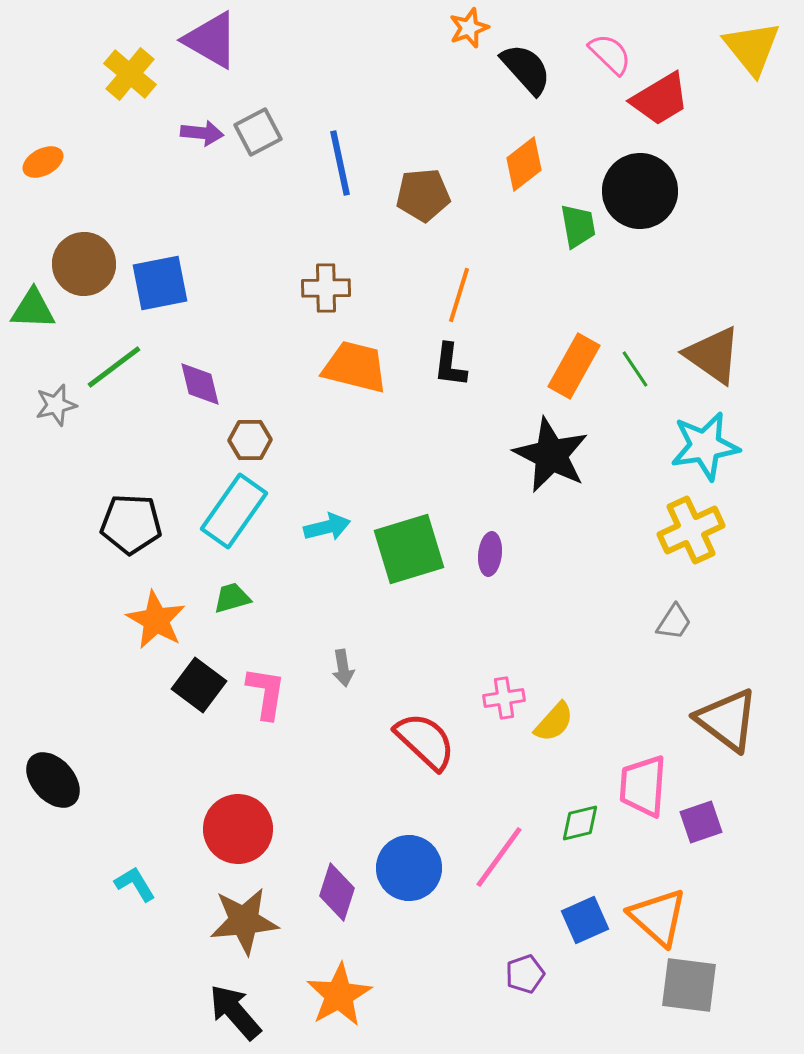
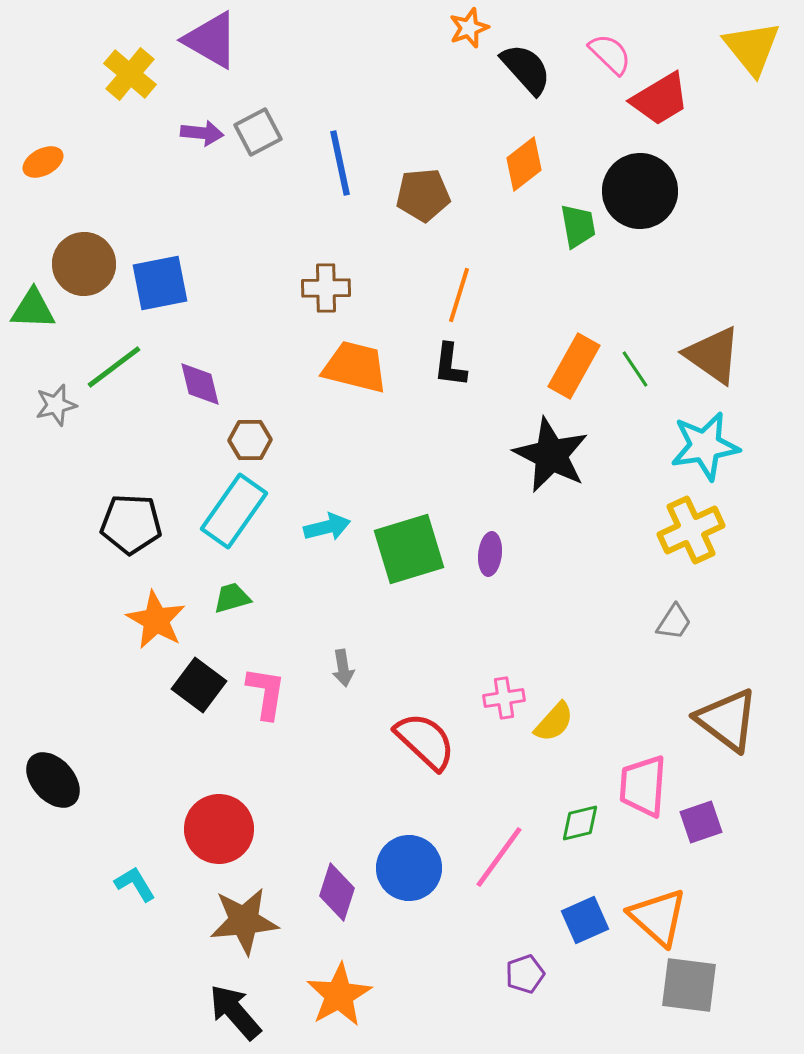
red circle at (238, 829): moved 19 px left
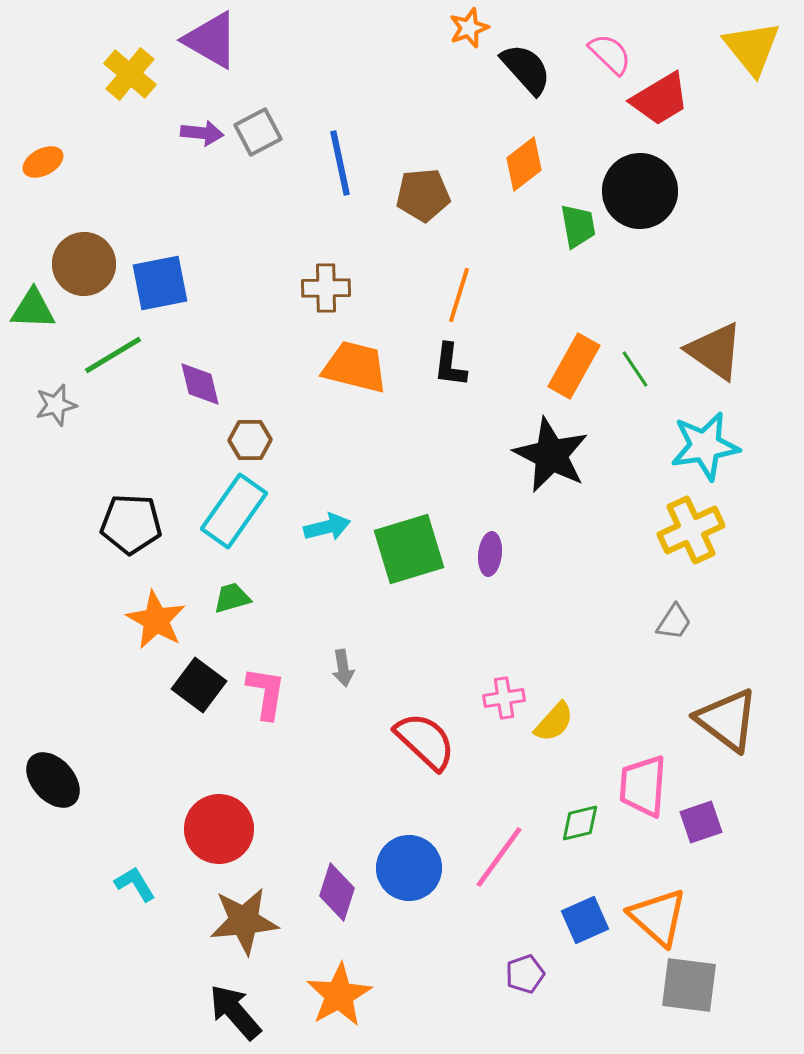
brown triangle at (713, 355): moved 2 px right, 4 px up
green line at (114, 367): moved 1 px left, 12 px up; rotated 6 degrees clockwise
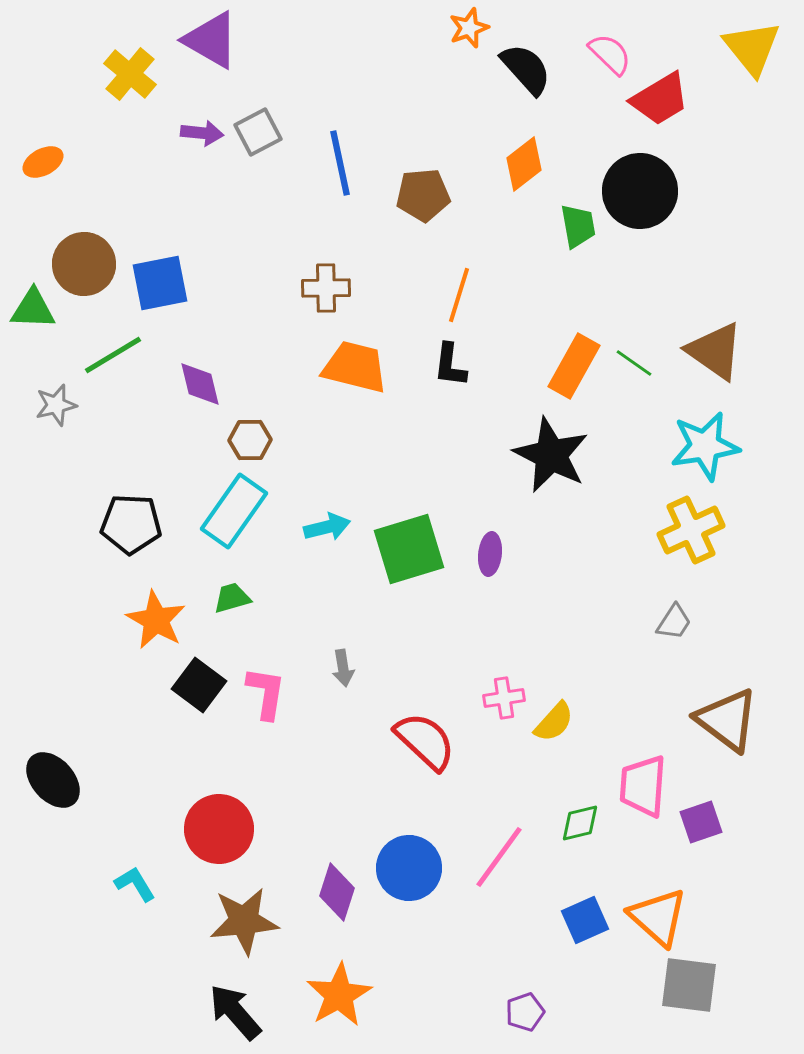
green line at (635, 369): moved 1 px left, 6 px up; rotated 21 degrees counterclockwise
purple pentagon at (525, 974): moved 38 px down
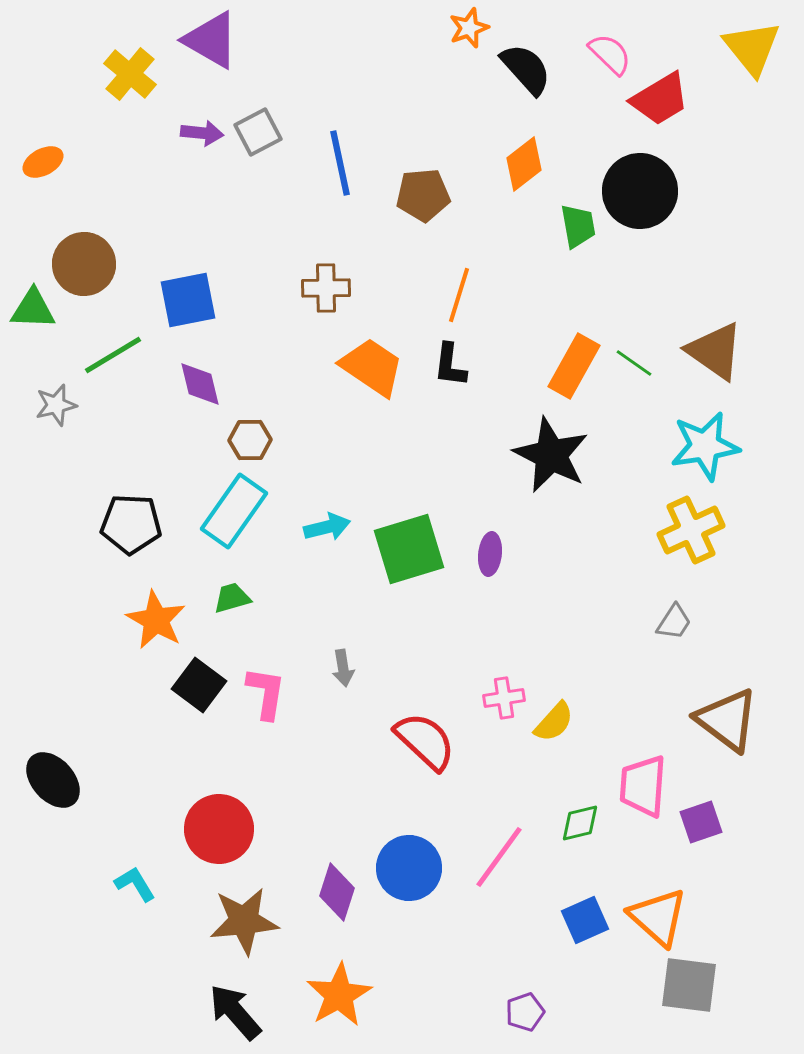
blue square at (160, 283): moved 28 px right, 17 px down
orange trapezoid at (355, 367): moved 17 px right; rotated 20 degrees clockwise
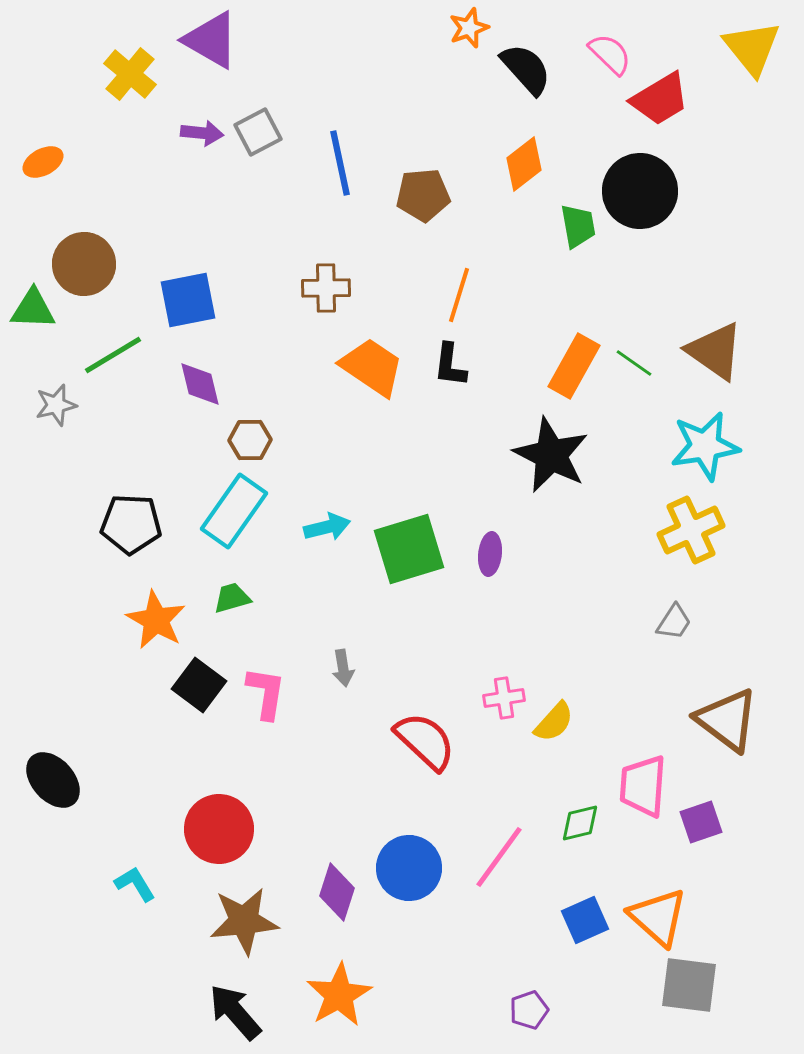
purple pentagon at (525, 1012): moved 4 px right, 2 px up
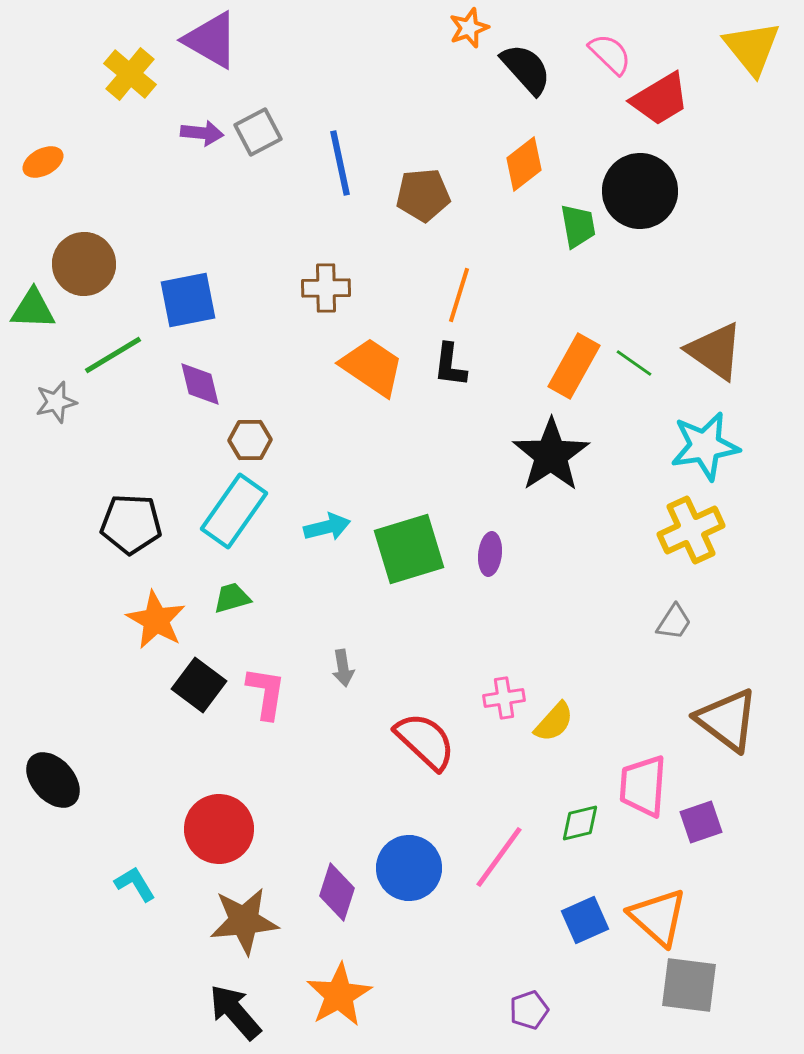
gray star at (56, 405): moved 3 px up
black star at (551, 455): rotated 12 degrees clockwise
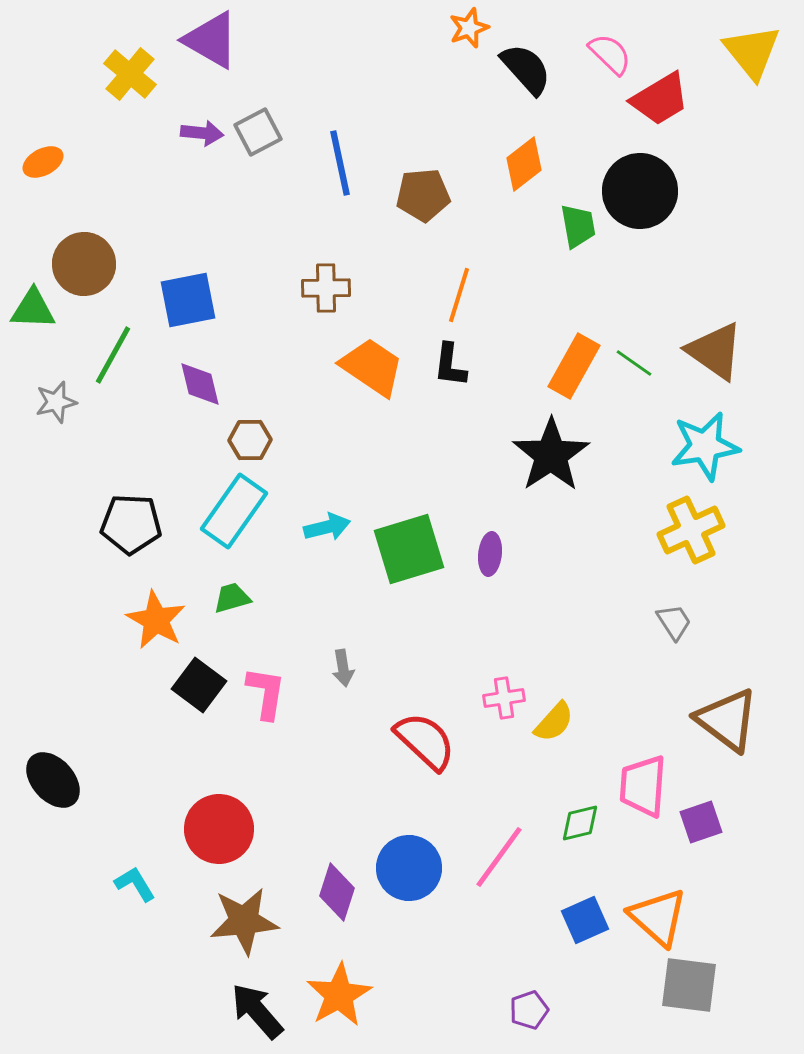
yellow triangle at (752, 48): moved 4 px down
green line at (113, 355): rotated 30 degrees counterclockwise
gray trapezoid at (674, 622): rotated 66 degrees counterclockwise
black arrow at (235, 1012): moved 22 px right, 1 px up
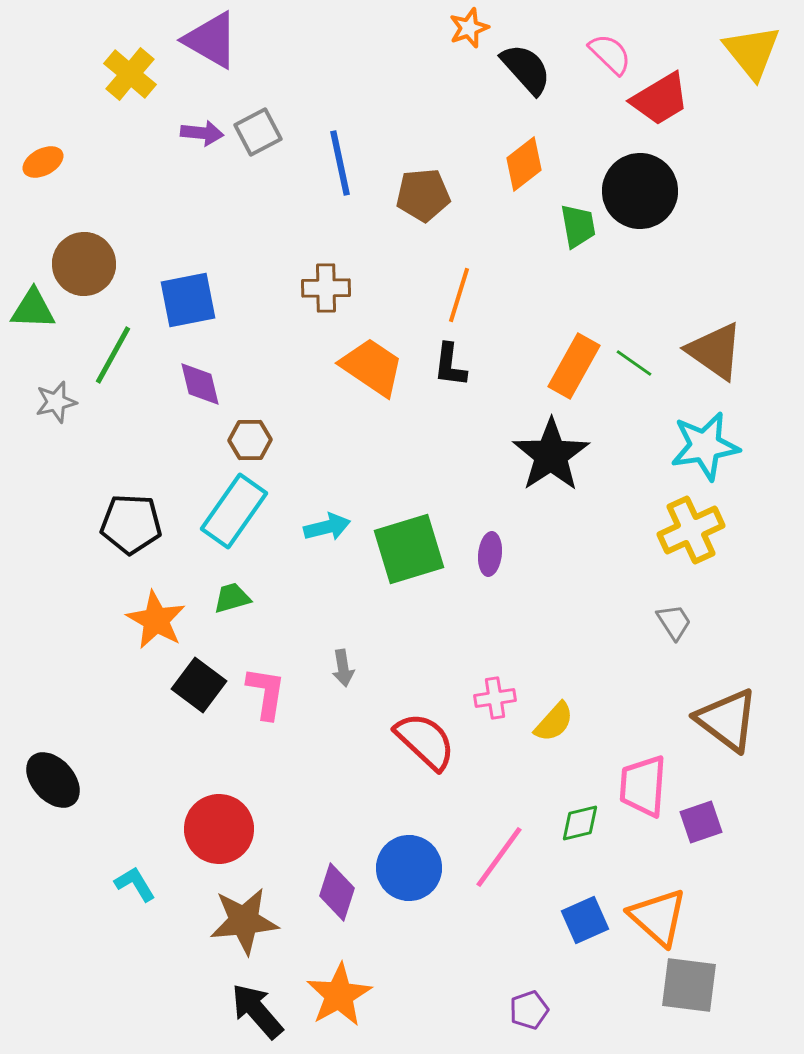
pink cross at (504, 698): moved 9 px left
